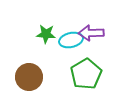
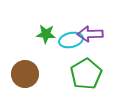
purple arrow: moved 1 px left, 1 px down
brown circle: moved 4 px left, 3 px up
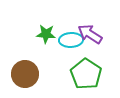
purple arrow: rotated 35 degrees clockwise
cyan ellipse: rotated 10 degrees clockwise
green pentagon: rotated 8 degrees counterclockwise
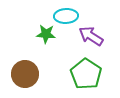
purple arrow: moved 1 px right, 2 px down
cyan ellipse: moved 5 px left, 24 px up
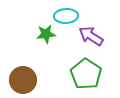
green star: rotated 12 degrees counterclockwise
brown circle: moved 2 px left, 6 px down
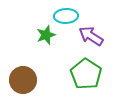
green star: moved 1 px down; rotated 12 degrees counterclockwise
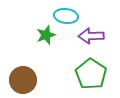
cyan ellipse: rotated 10 degrees clockwise
purple arrow: rotated 35 degrees counterclockwise
green pentagon: moved 5 px right
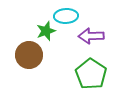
cyan ellipse: rotated 10 degrees counterclockwise
green star: moved 4 px up
brown circle: moved 6 px right, 25 px up
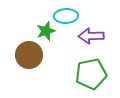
green pentagon: rotated 28 degrees clockwise
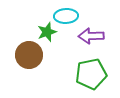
green star: moved 1 px right, 1 px down
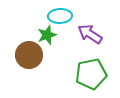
cyan ellipse: moved 6 px left
green star: moved 3 px down
purple arrow: moved 1 px left, 2 px up; rotated 35 degrees clockwise
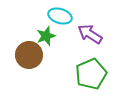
cyan ellipse: rotated 20 degrees clockwise
green star: moved 1 px left, 1 px down
green pentagon: rotated 12 degrees counterclockwise
